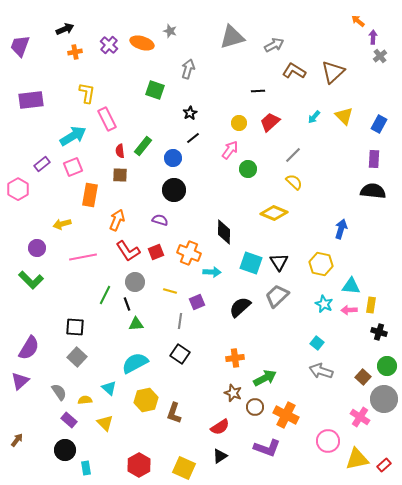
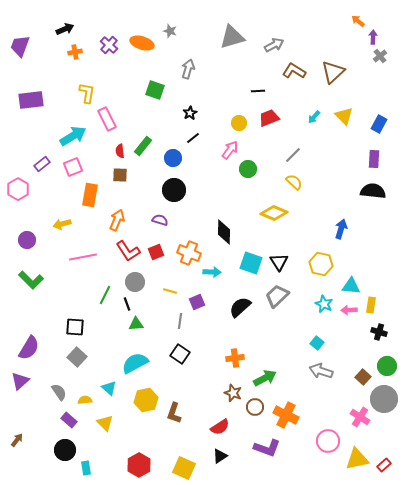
red trapezoid at (270, 122): moved 1 px left, 4 px up; rotated 20 degrees clockwise
purple circle at (37, 248): moved 10 px left, 8 px up
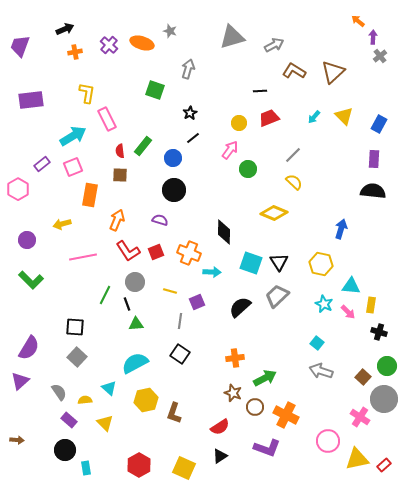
black line at (258, 91): moved 2 px right
pink arrow at (349, 310): moved 1 px left, 2 px down; rotated 133 degrees counterclockwise
brown arrow at (17, 440): rotated 56 degrees clockwise
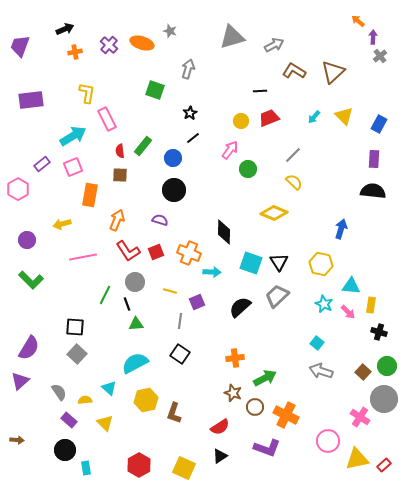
yellow circle at (239, 123): moved 2 px right, 2 px up
gray square at (77, 357): moved 3 px up
brown square at (363, 377): moved 5 px up
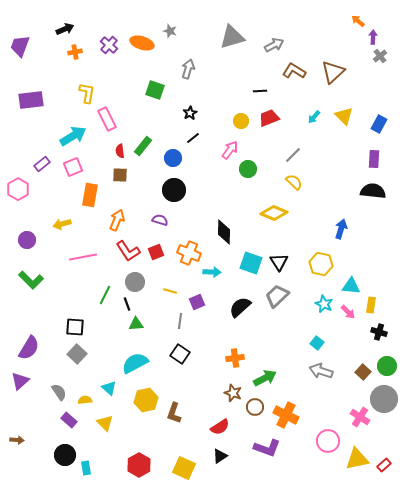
black circle at (65, 450): moved 5 px down
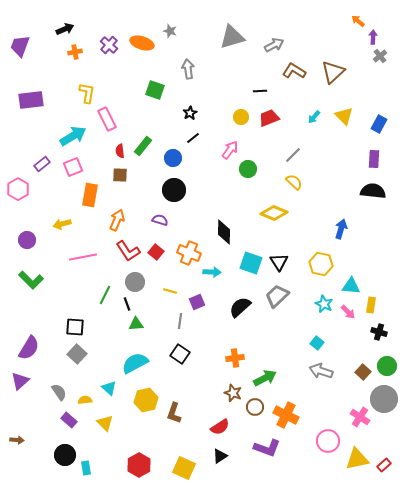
gray arrow at (188, 69): rotated 24 degrees counterclockwise
yellow circle at (241, 121): moved 4 px up
red square at (156, 252): rotated 28 degrees counterclockwise
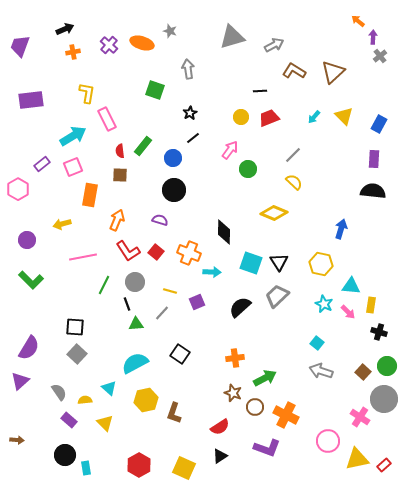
orange cross at (75, 52): moved 2 px left
green line at (105, 295): moved 1 px left, 10 px up
gray line at (180, 321): moved 18 px left, 8 px up; rotated 35 degrees clockwise
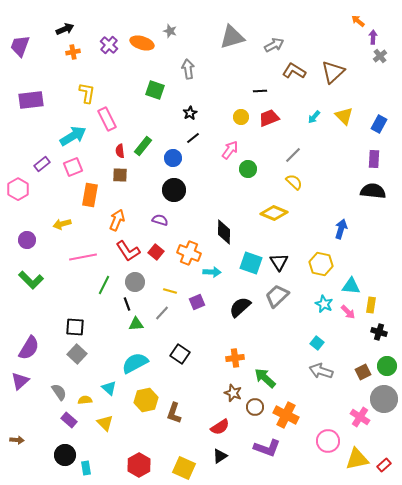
brown square at (363, 372): rotated 21 degrees clockwise
green arrow at (265, 378): rotated 110 degrees counterclockwise
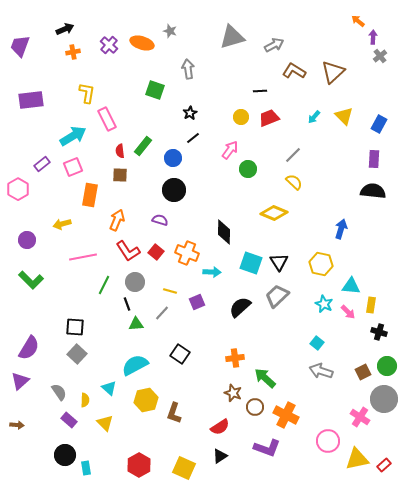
orange cross at (189, 253): moved 2 px left
cyan semicircle at (135, 363): moved 2 px down
yellow semicircle at (85, 400): rotated 96 degrees clockwise
brown arrow at (17, 440): moved 15 px up
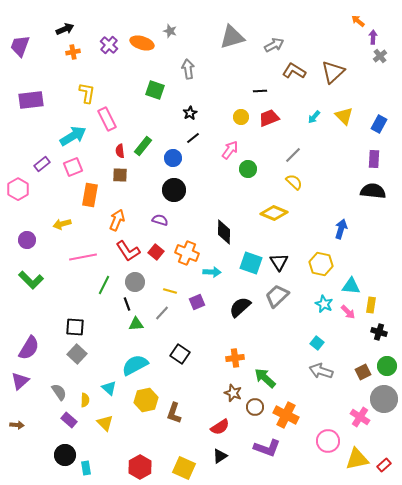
red hexagon at (139, 465): moved 1 px right, 2 px down
